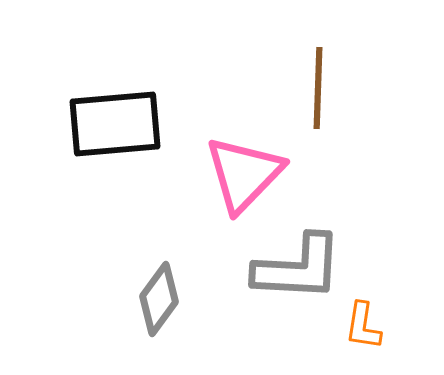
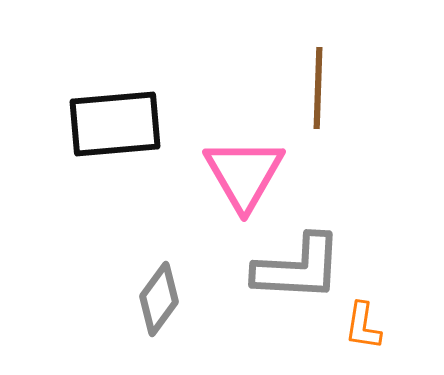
pink triangle: rotated 14 degrees counterclockwise
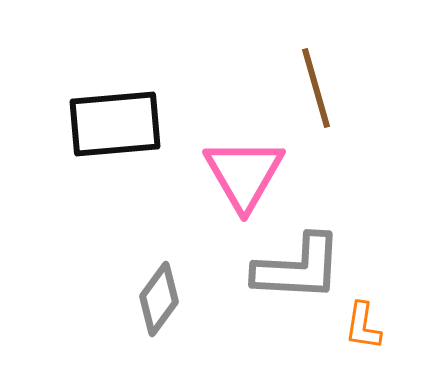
brown line: moved 2 px left; rotated 18 degrees counterclockwise
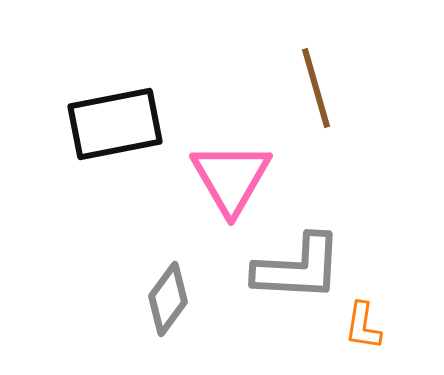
black rectangle: rotated 6 degrees counterclockwise
pink triangle: moved 13 px left, 4 px down
gray diamond: moved 9 px right
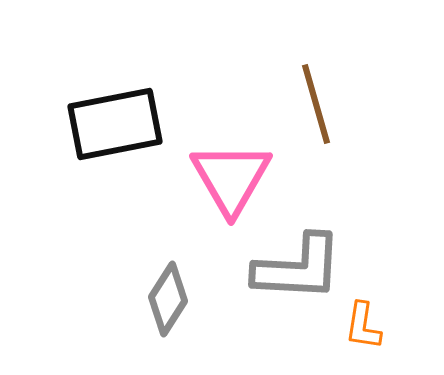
brown line: moved 16 px down
gray diamond: rotated 4 degrees counterclockwise
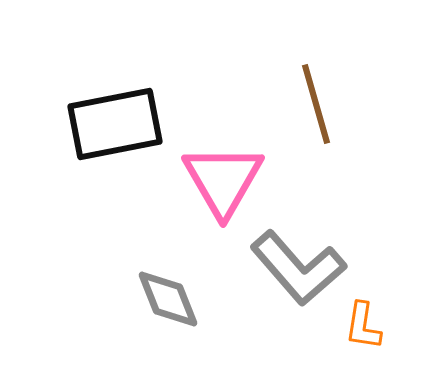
pink triangle: moved 8 px left, 2 px down
gray L-shape: rotated 46 degrees clockwise
gray diamond: rotated 54 degrees counterclockwise
